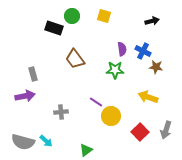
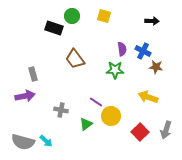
black arrow: rotated 16 degrees clockwise
gray cross: moved 2 px up; rotated 16 degrees clockwise
green triangle: moved 26 px up
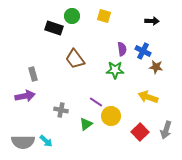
gray semicircle: rotated 15 degrees counterclockwise
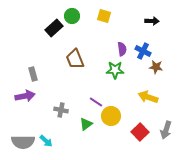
black rectangle: rotated 60 degrees counterclockwise
brown trapezoid: rotated 15 degrees clockwise
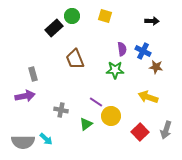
yellow square: moved 1 px right
cyan arrow: moved 2 px up
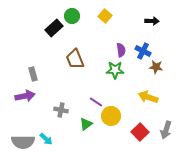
yellow square: rotated 24 degrees clockwise
purple semicircle: moved 1 px left, 1 px down
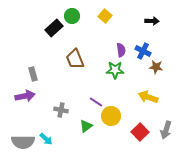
green triangle: moved 2 px down
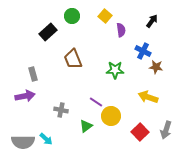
black arrow: rotated 56 degrees counterclockwise
black rectangle: moved 6 px left, 4 px down
purple semicircle: moved 20 px up
brown trapezoid: moved 2 px left
